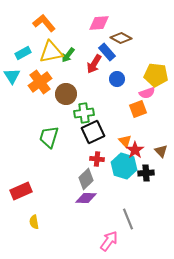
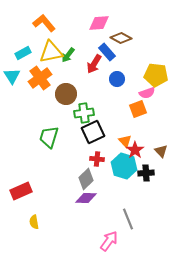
orange cross: moved 4 px up
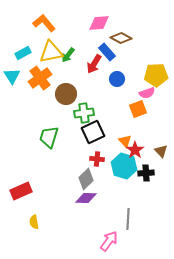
yellow pentagon: rotated 10 degrees counterclockwise
gray line: rotated 25 degrees clockwise
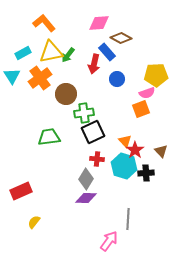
red arrow: rotated 18 degrees counterclockwise
orange square: moved 3 px right
green trapezoid: rotated 65 degrees clockwise
gray diamond: rotated 15 degrees counterclockwise
yellow semicircle: rotated 48 degrees clockwise
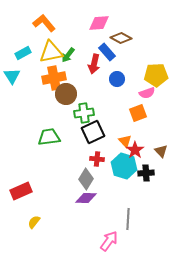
orange cross: moved 14 px right; rotated 25 degrees clockwise
orange square: moved 3 px left, 4 px down
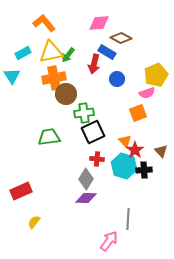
blue rectangle: rotated 18 degrees counterclockwise
yellow pentagon: rotated 20 degrees counterclockwise
black cross: moved 2 px left, 3 px up
